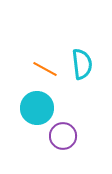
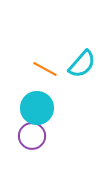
cyan semicircle: rotated 48 degrees clockwise
purple circle: moved 31 px left
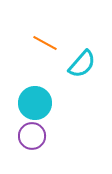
orange line: moved 26 px up
cyan circle: moved 2 px left, 5 px up
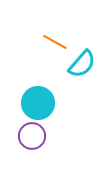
orange line: moved 10 px right, 1 px up
cyan circle: moved 3 px right
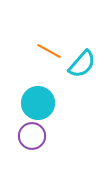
orange line: moved 6 px left, 9 px down
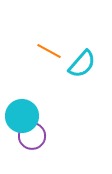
cyan circle: moved 16 px left, 13 px down
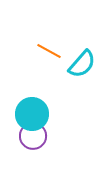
cyan circle: moved 10 px right, 2 px up
purple circle: moved 1 px right
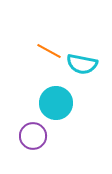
cyan semicircle: rotated 60 degrees clockwise
cyan circle: moved 24 px right, 11 px up
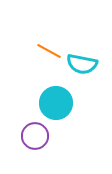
purple circle: moved 2 px right
